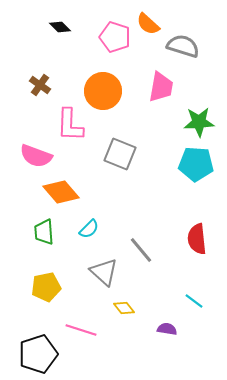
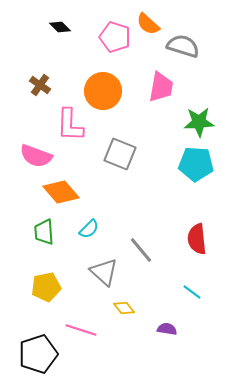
cyan line: moved 2 px left, 9 px up
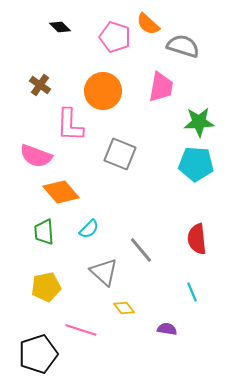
cyan line: rotated 30 degrees clockwise
